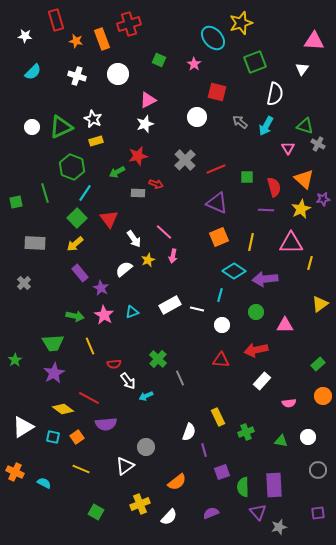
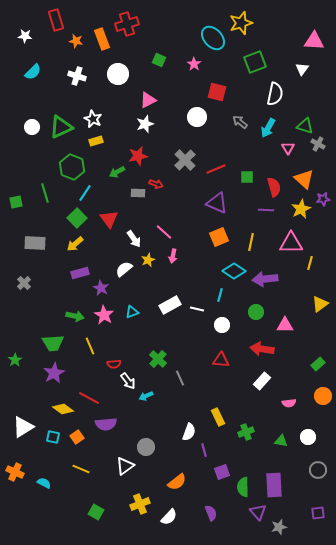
red cross at (129, 24): moved 2 px left
cyan arrow at (266, 126): moved 2 px right, 2 px down
purple rectangle at (80, 273): rotated 66 degrees counterclockwise
red arrow at (256, 350): moved 6 px right, 1 px up; rotated 20 degrees clockwise
purple semicircle at (211, 513): rotated 91 degrees clockwise
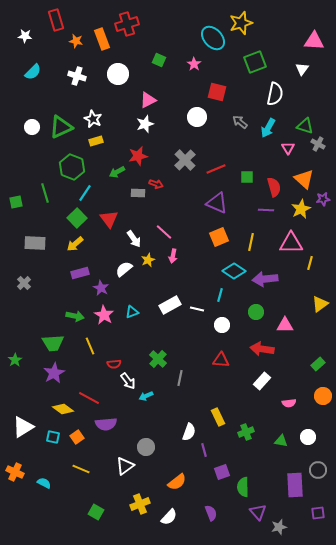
gray line at (180, 378): rotated 35 degrees clockwise
purple rectangle at (274, 485): moved 21 px right
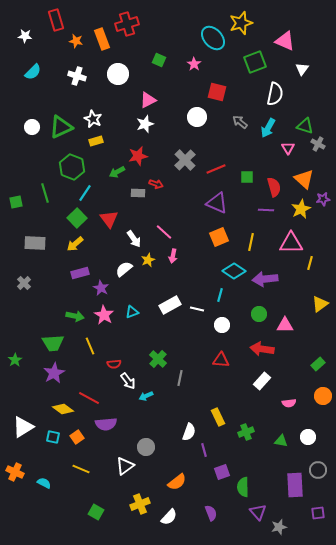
pink triangle at (314, 41): moved 29 px left; rotated 20 degrees clockwise
green circle at (256, 312): moved 3 px right, 2 px down
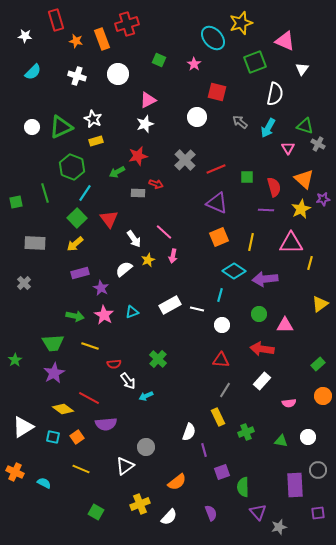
yellow line at (90, 346): rotated 48 degrees counterclockwise
gray line at (180, 378): moved 45 px right, 12 px down; rotated 21 degrees clockwise
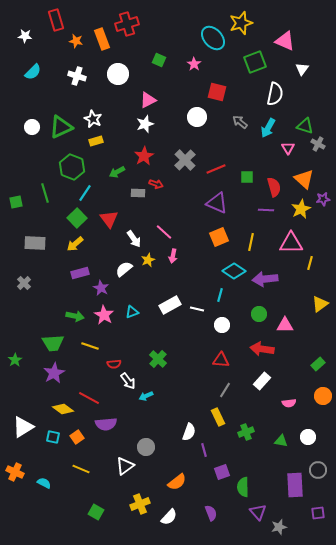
red star at (138, 156): moved 6 px right; rotated 18 degrees counterclockwise
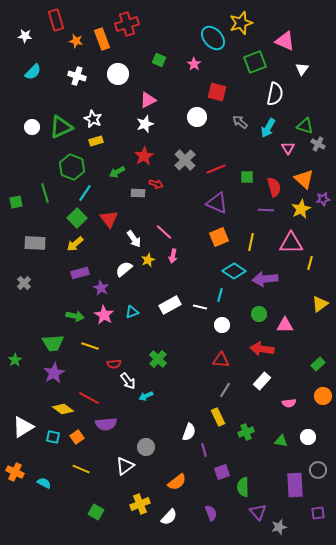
white line at (197, 309): moved 3 px right, 2 px up
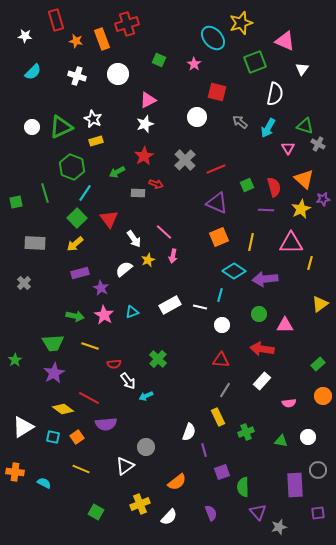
green square at (247, 177): moved 8 px down; rotated 24 degrees counterclockwise
orange cross at (15, 472): rotated 18 degrees counterclockwise
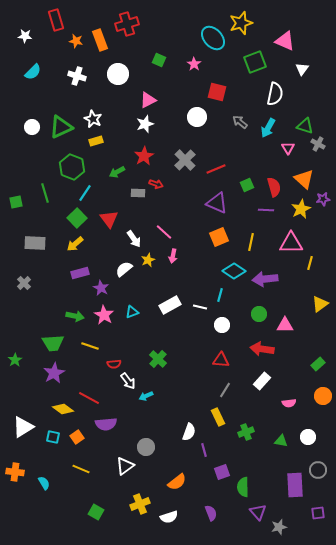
orange rectangle at (102, 39): moved 2 px left, 1 px down
cyan semicircle at (44, 483): rotated 32 degrees clockwise
white semicircle at (169, 517): rotated 30 degrees clockwise
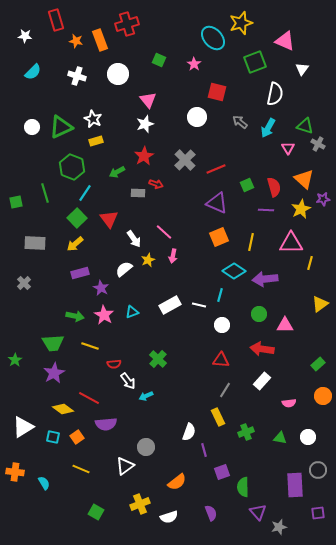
pink triangle at (148, 100): rotated 42 degrees counterclockwise
white line at (200, 307): moved 1 px left, 2 px up
green triangle at (281, 441): moved 1 px left, 3 px up
